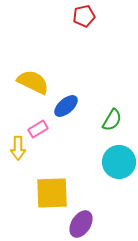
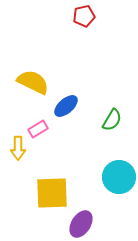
cyan circle: moved 15 px down
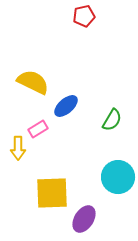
cyan circle: moved 1 px left
purple ellipse: moved 3 px right, 5 px up
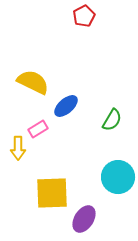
red pentagon: rotated 15 degrees counterclockwise
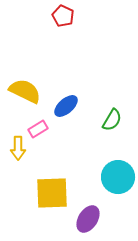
red pentagon: moved 21 px left; rotated 20 degrees counterclockwise
yellow semicircle: moved 8 px left, 9 px down
purple ellipse: moved 4 px right
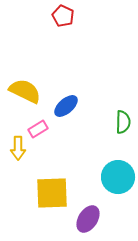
green semicircle: moved 11 px right, 2 px down; rotated 30 degrees counterclockwise
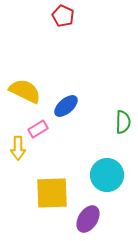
cyan circle: moved 11 px left, 2 px up
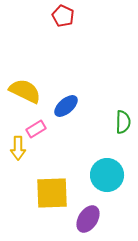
pink rectangle: moved 2 px left
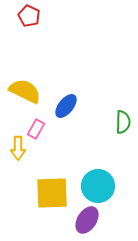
red pentagon: moved 34 px left
blue ellipse: rotated 10 degrees counterclockwise
pink rectangle: rotated 30 degrees counterclockwise
cyan circle: moved 9 px left, 11 px down
purple ellipse: moved 1 px left, 1 px down
